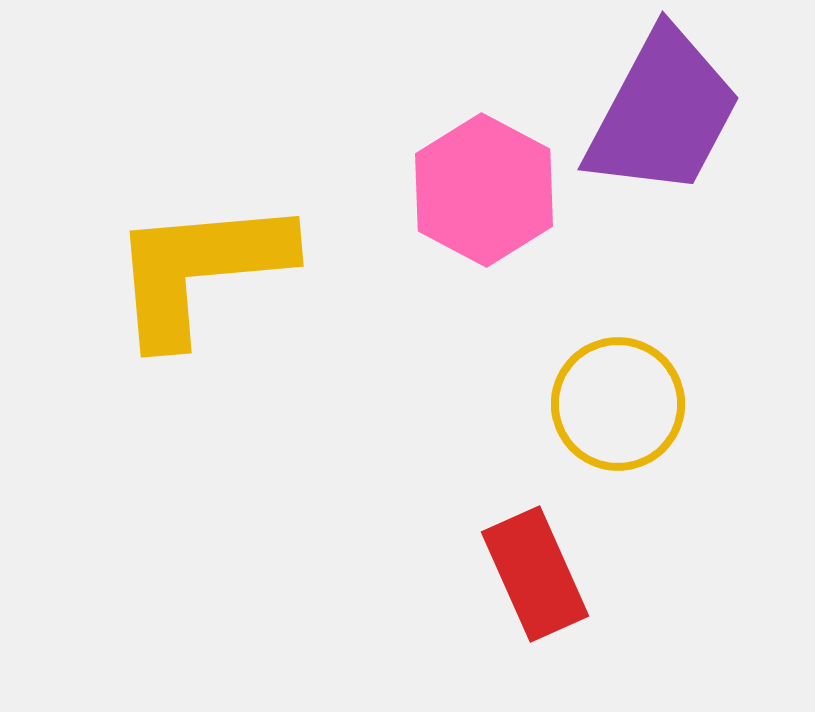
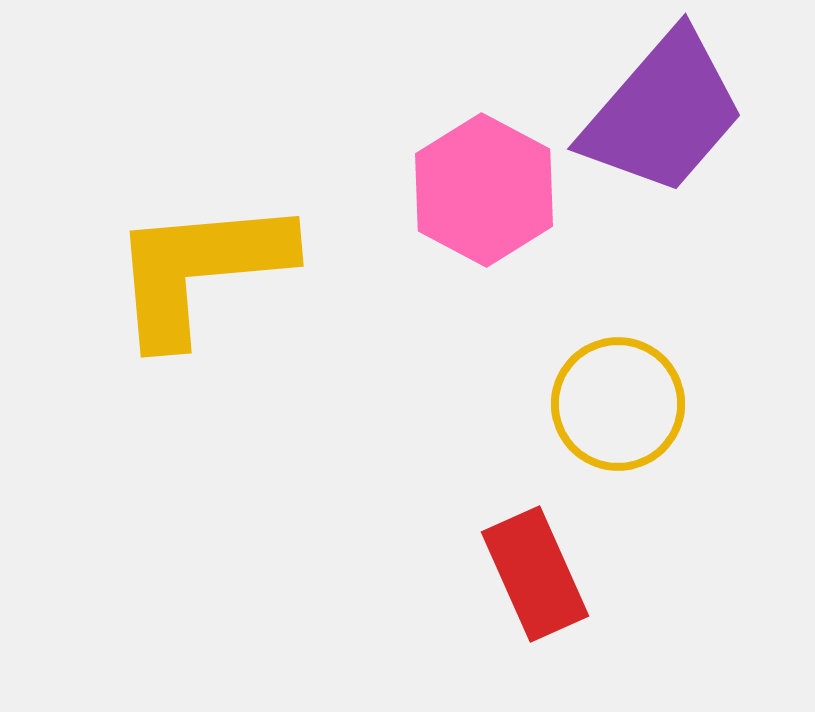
purple trapezoid: rotated 13 degrees clockwise
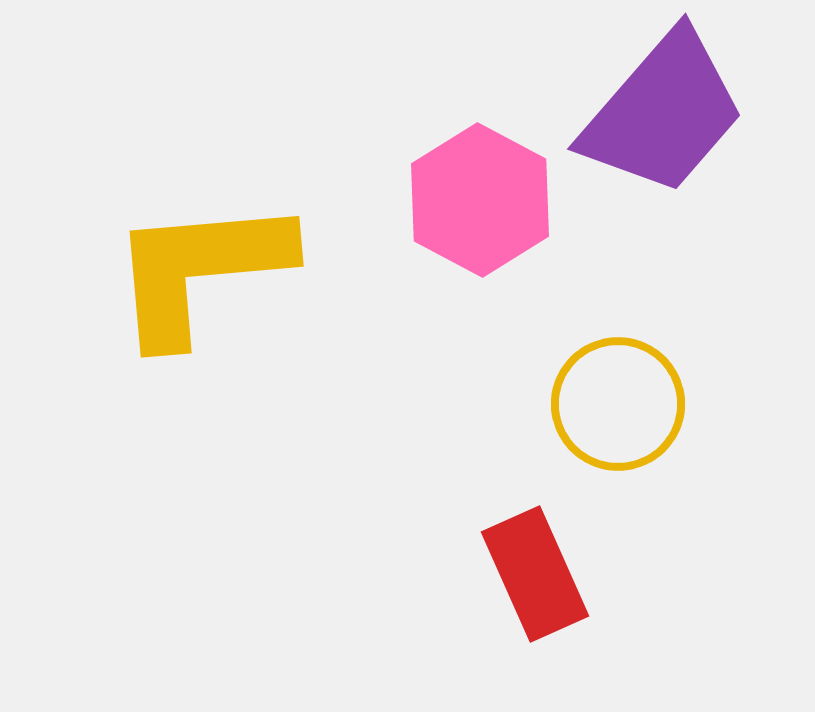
pink hexagon: moved 4 px left, 10 px down
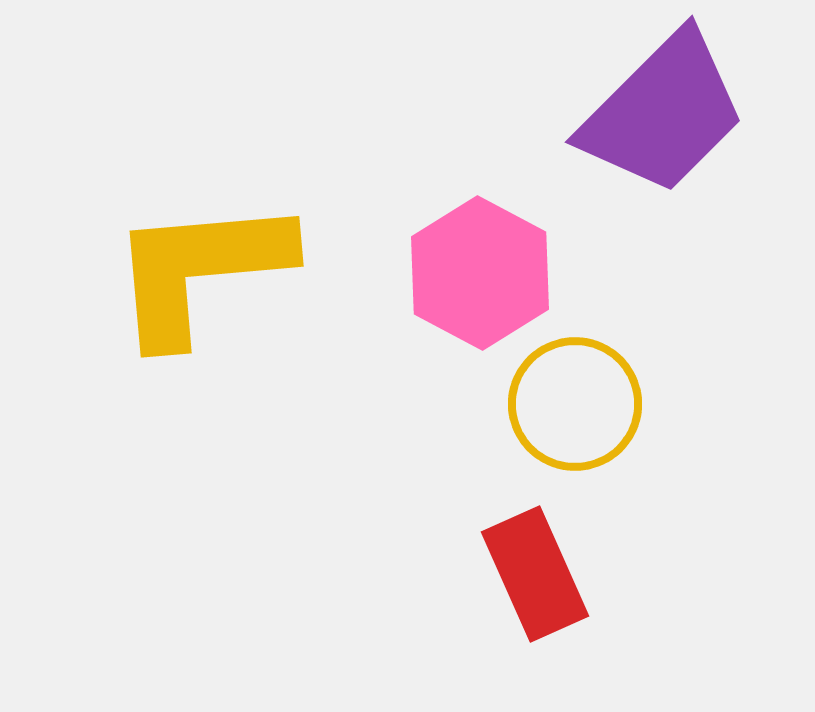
purple trapezoid: rotated 4 degrees clockwise
pink hexagon: moved 73 px down
yellow circle: moved 43 px left
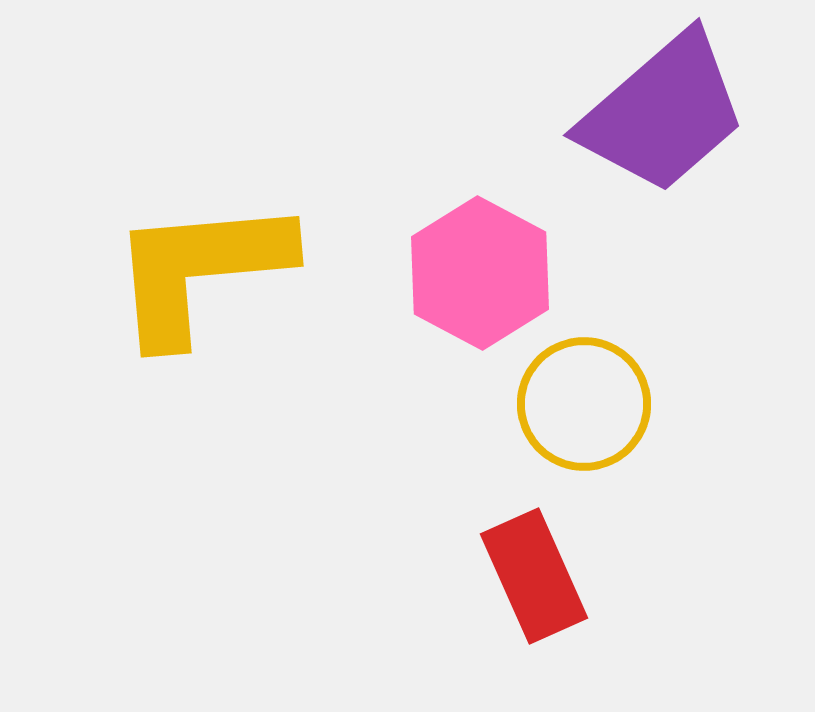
purple trapezoid: rotated 4 degrees clockwise
yellow circle: moved 9 px right
red rectangle: moved 1 px left, 2 px down
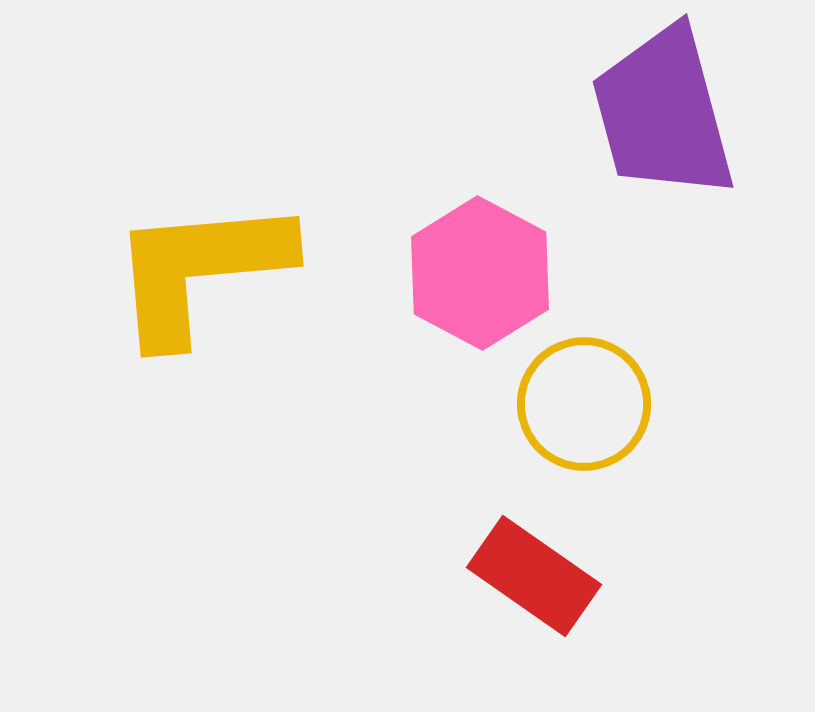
purple trapezoid: rotated 116 degrees clockwise
red rectangle: rotated 31 degrees counterclockwise
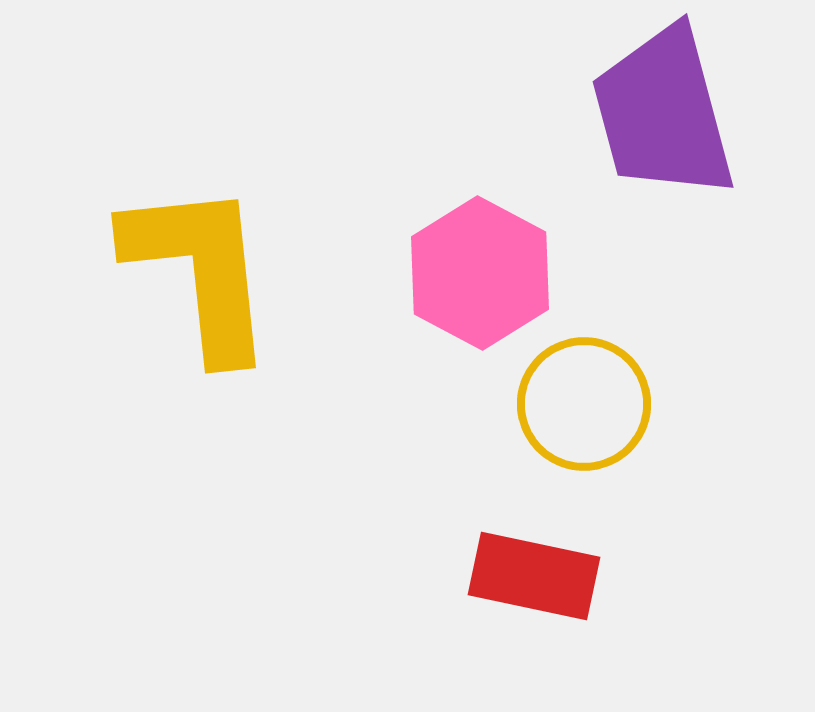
yellow L-shape: rotated 89 degrees clockwise
red rectangle: rotated 23 degrees counterclockwise
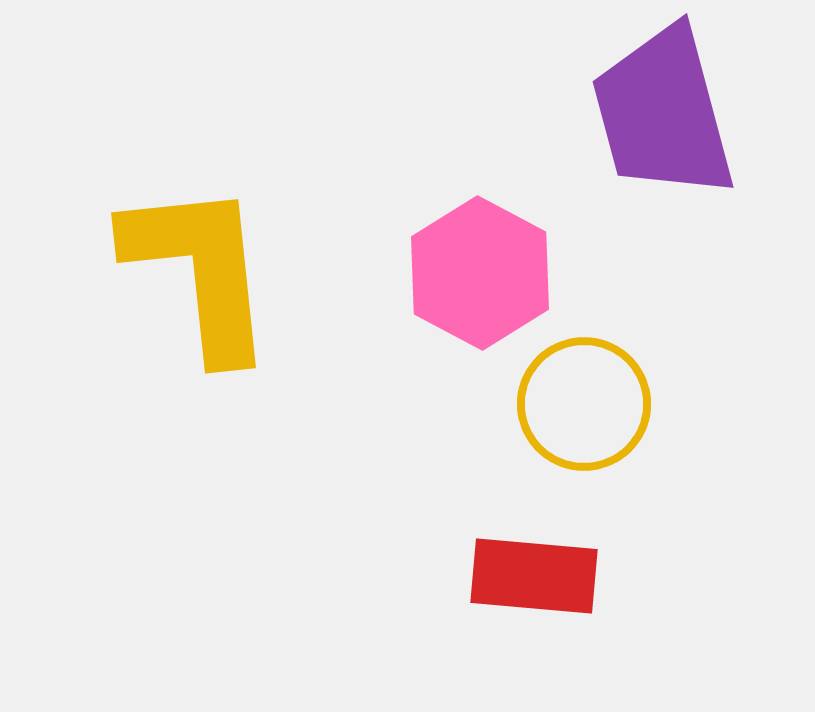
red rectangle: rotated 7 degrees counterclockwise
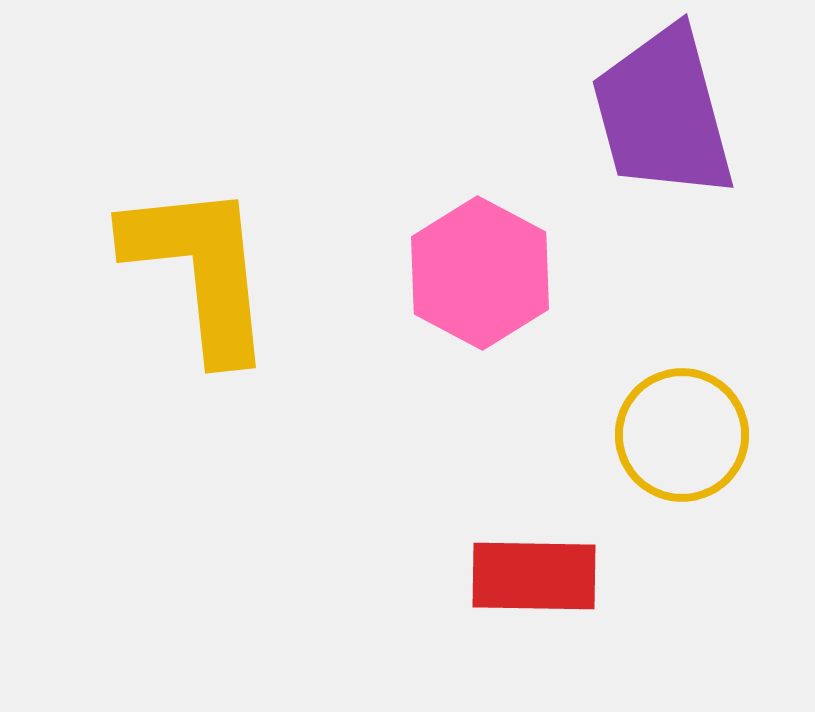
yellow circle: moved 98 px right, 31 px down
red rectangle: rotated 4 degrees counterclockwise
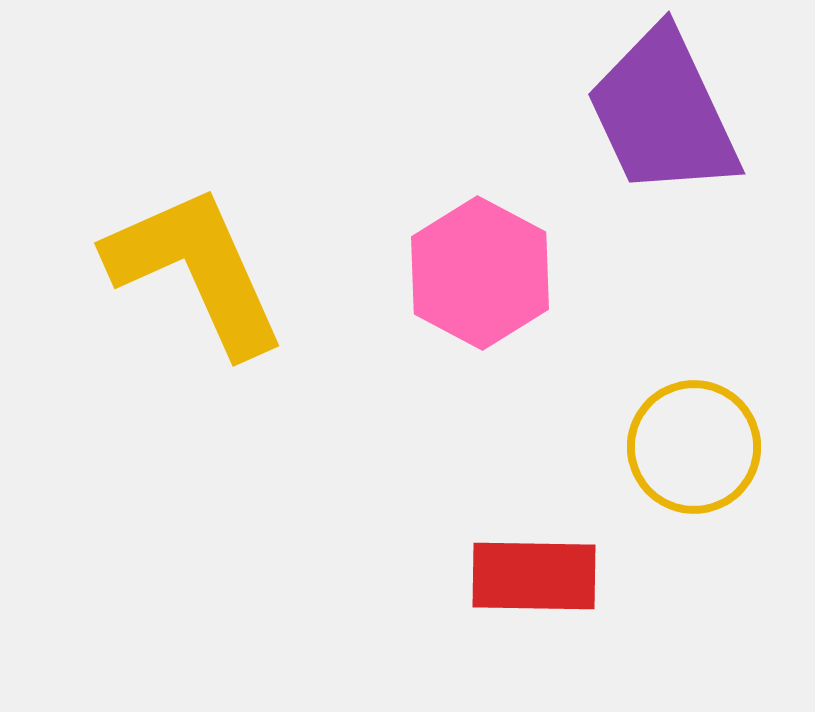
purple trapezoid: rotated 10 degrees counterclockwise
yellow L-shape: moved 4 px left; rotated 18 degrees counterclockwise
yellow circle: moved 12 px right, 12 px down
